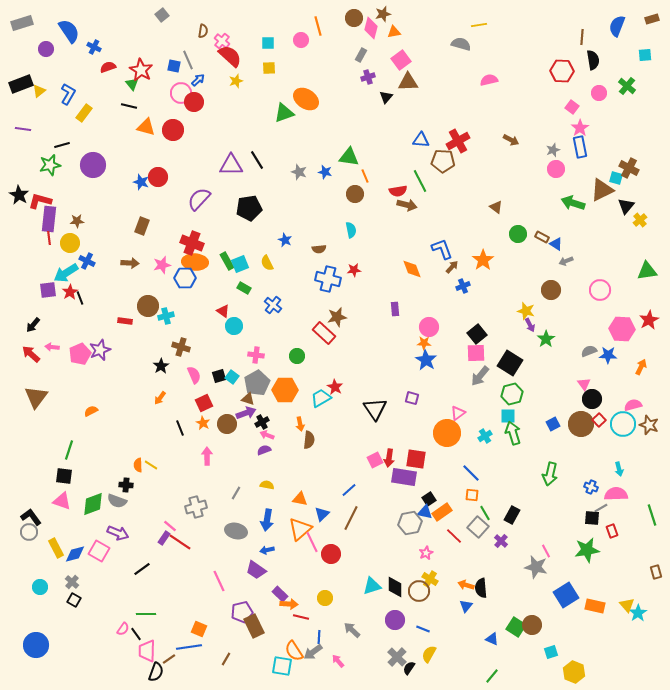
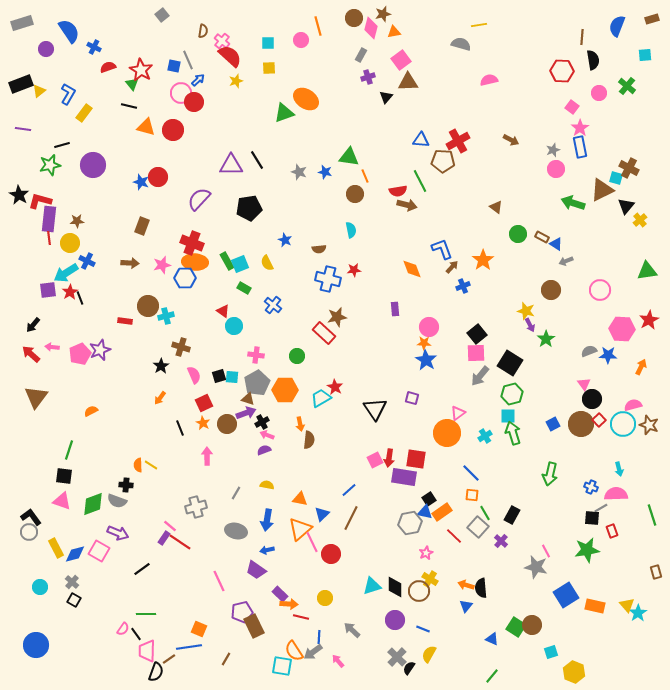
cyan square at (232, 377): rotated 32 degrees counterclockwise
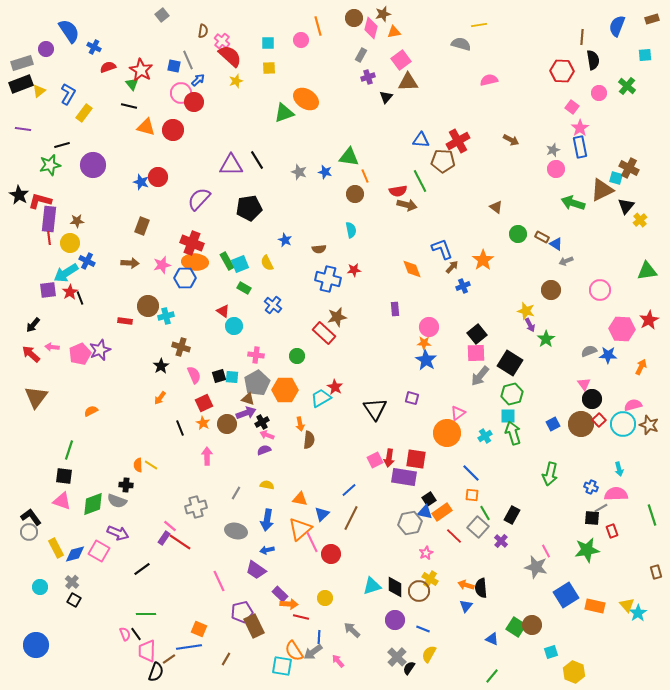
gray rectangle at (22, 23): moved 40 px down
pink semicircle at (123, 629): moved 2 px right, 5 px down; rotated 56 degrees counterclockwise
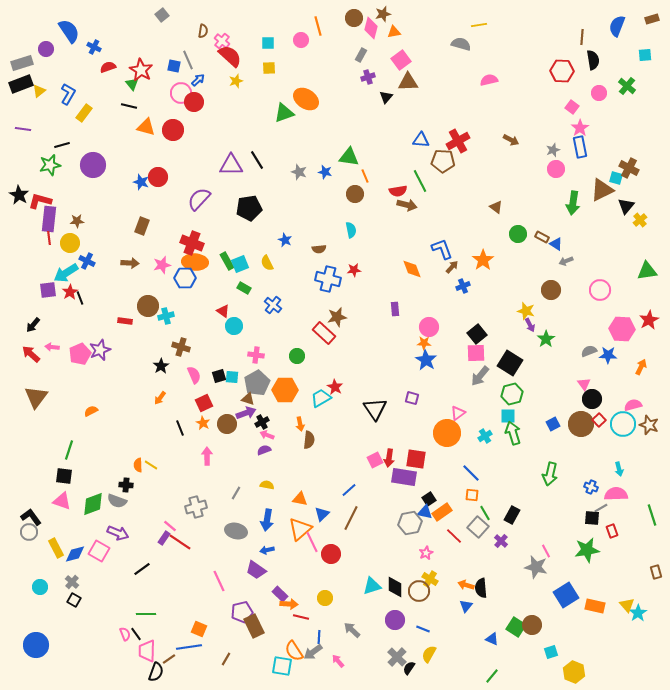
green arrow at (573, 203): rotated 100 degrees counterclockwise
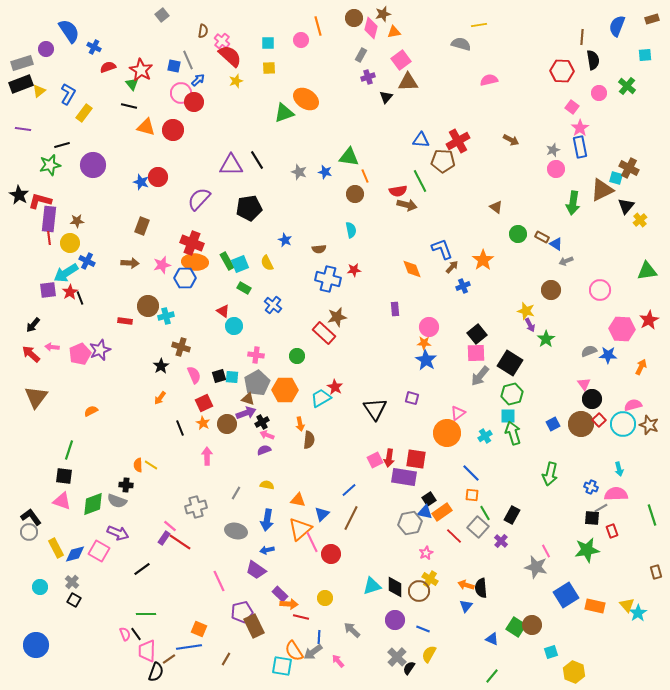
orange triangle at (300, 499): moved 2 px left, 1 px down
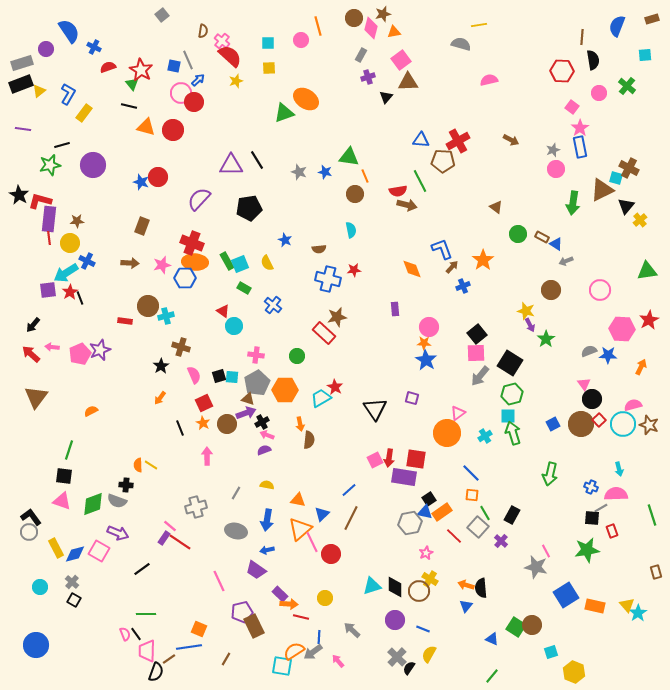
orange semicircle at (294, 651): rotated 90 degrees clockwise
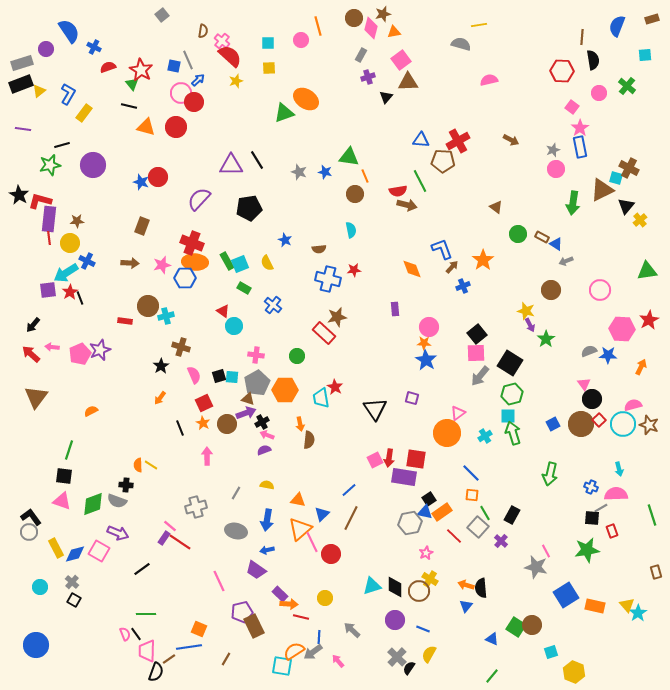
red circle at (173, 130): moved 3 px right, 3 px up
cyan trapezoid at (321, 398): rotated 70 degrees counterclockwise
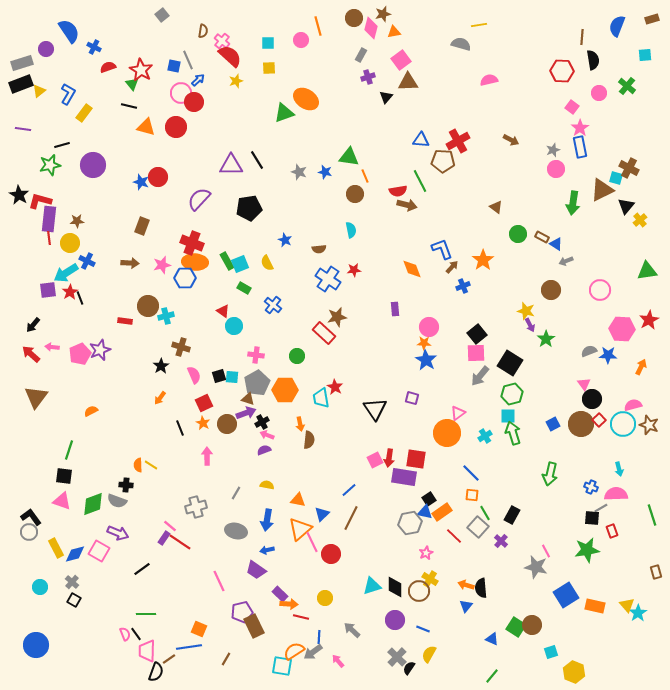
blue cross at (328, 279): rotated 20 degrees clockwise
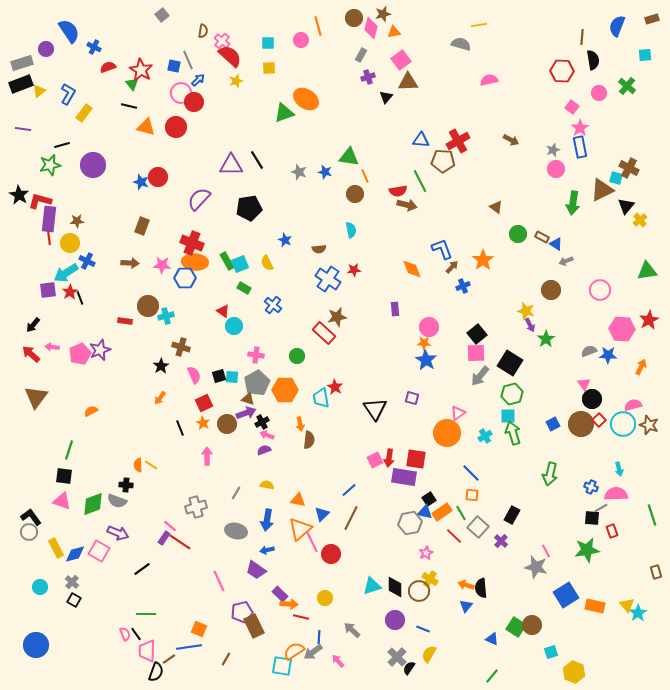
pink star at (162, 265): rotated 18 degrees clockwise
green line at (485, 513): moved 24 px left
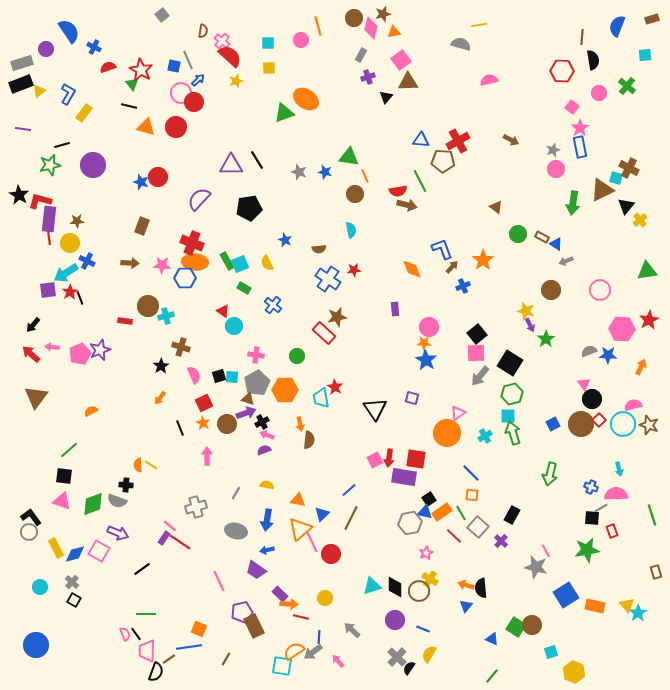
green line at (69, 450): rotated 30 degrees clockwise
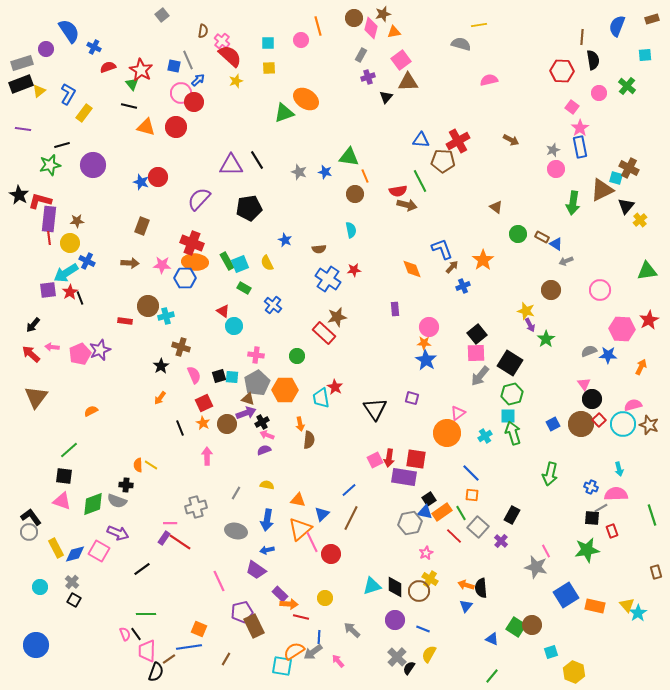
pink line at (170, 526): moved 3 px up; rotated 40 degrees counterclockwise
